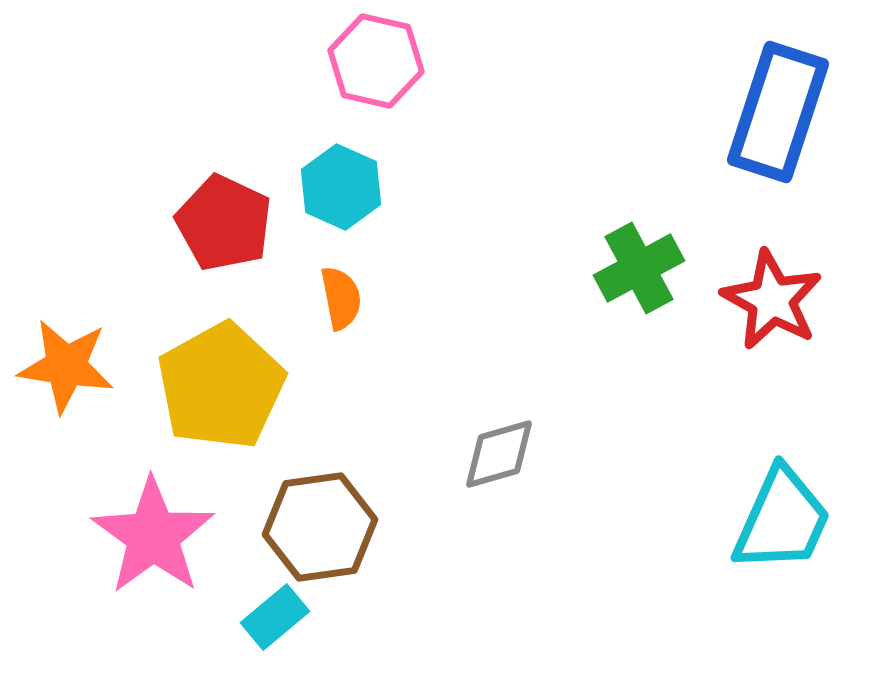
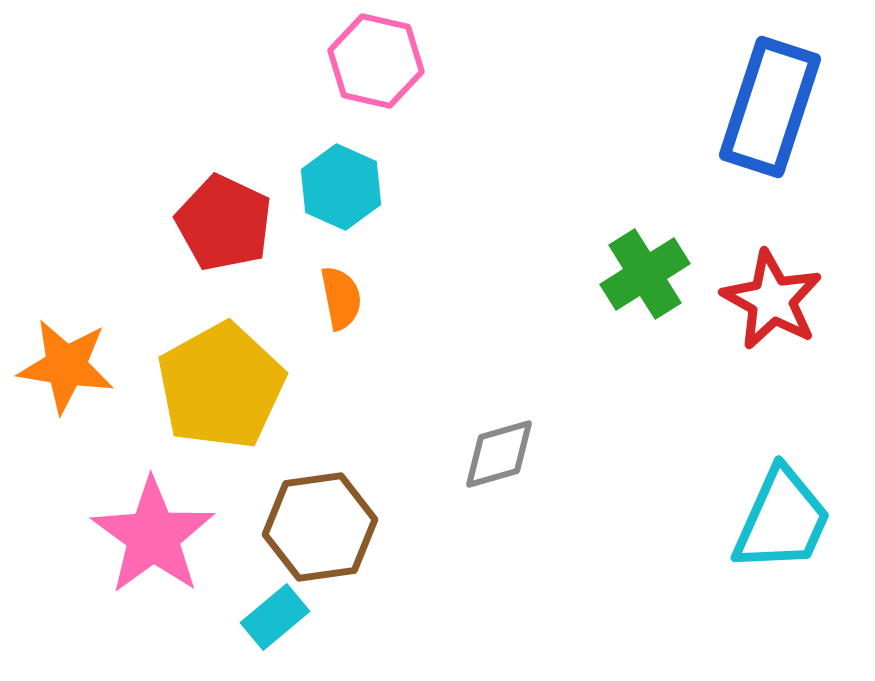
blue rectangle: moved 8 px left, 5 px up
green cross: moved 6 px right, 6 px down; rotated 4 degrees counterclockwise
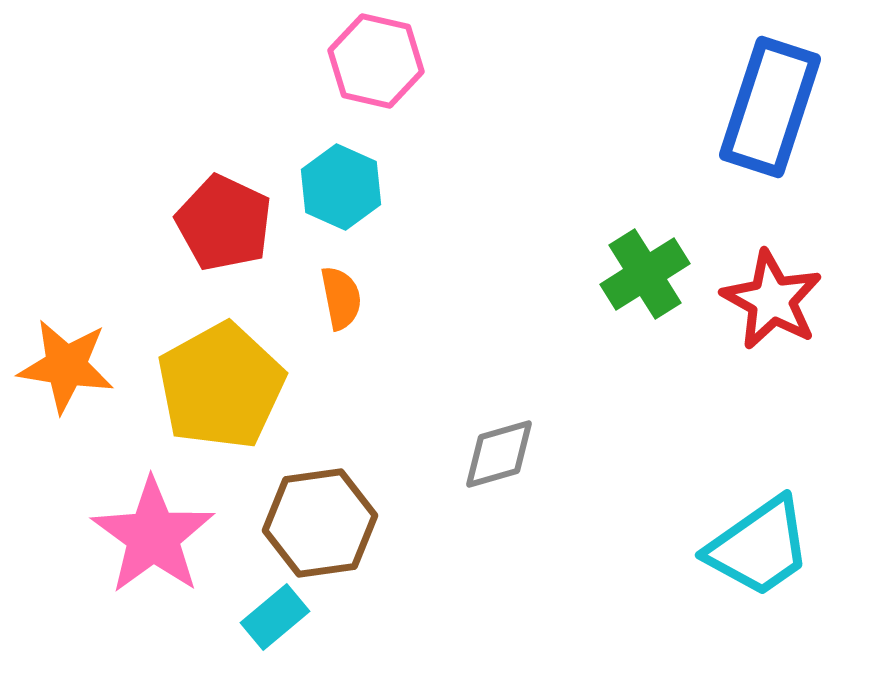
cyan trapezoid: moved 23 px left, 27 px down; rotated 31 degrees clockwise
brown hexagon: moved 4 px up
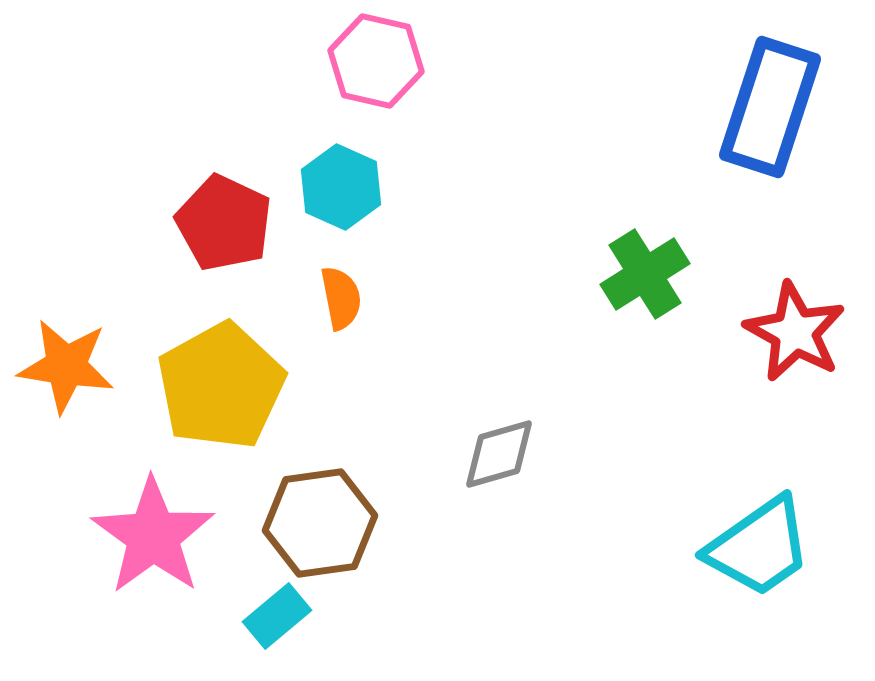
red star: moved 23 px right, 32 px down
cyan rectangle: moved 2 px right, 1 px up
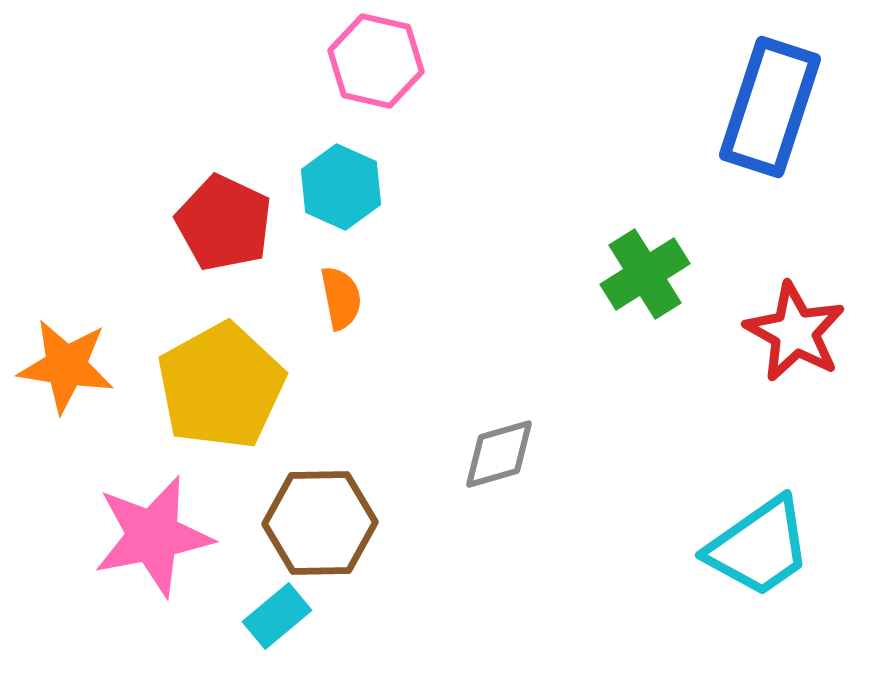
brown hexagon: rotated 7 degrees clockwise
pink star: rotated 25 degrees clockwise
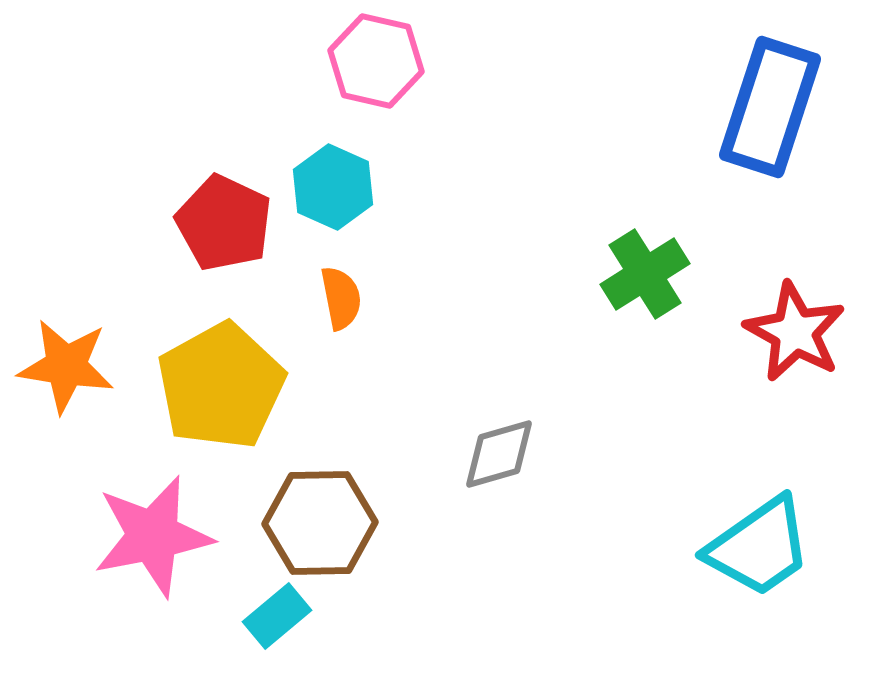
cyan hexagon: moved 8 px left
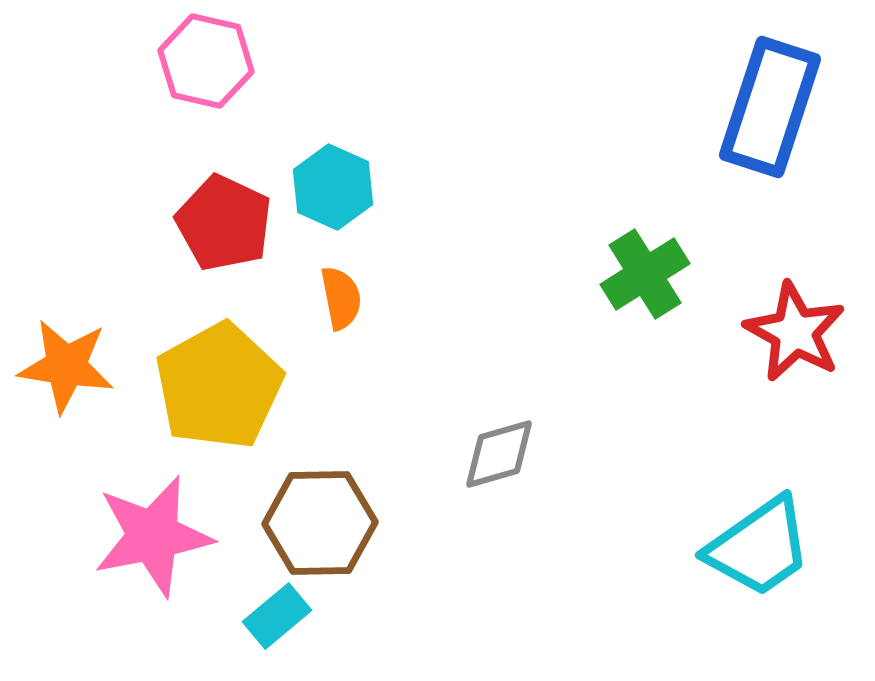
pink hexagon: moved 170 px left
yellow pentagon: moved 2 px left
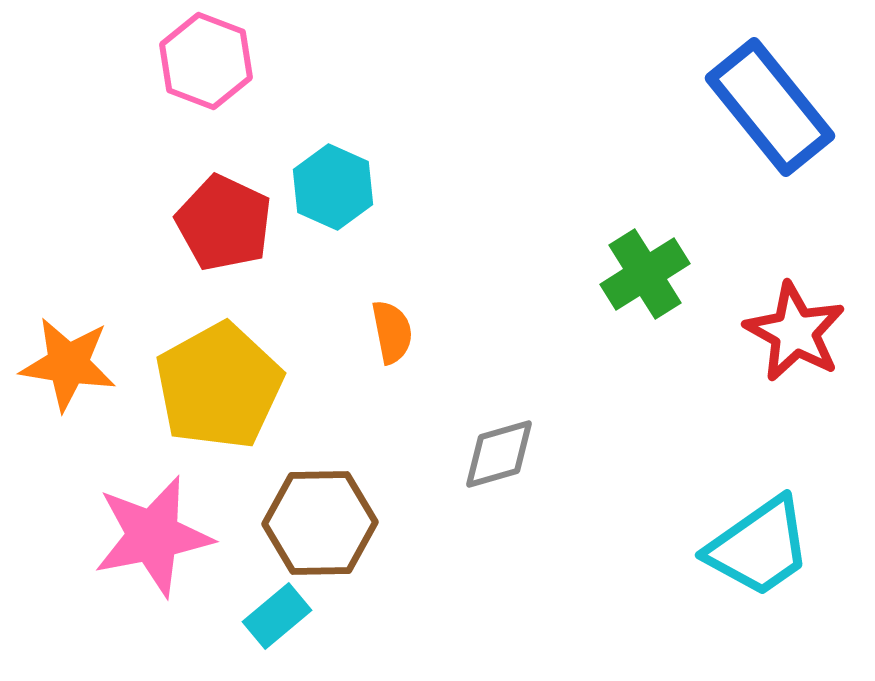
pink hexagon: rotated 8 degrees clockwise
blue rectangle: rotated 57 degrees counterclockwise
orange semicircle: moved 51 px right, 34 px down
orange star: moved 2 px right, 2 px up
